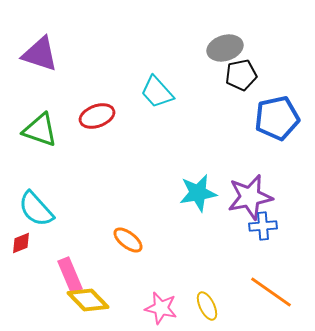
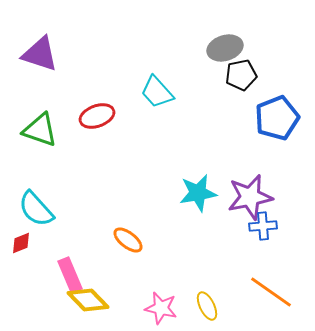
blue pentagon: rotated 9 degrees counterclockwise
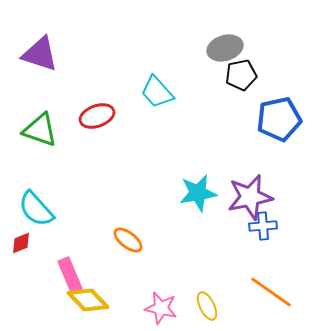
blue pentagon: moved 2 px right, 1 px down; rotated 9 degrees clockwise
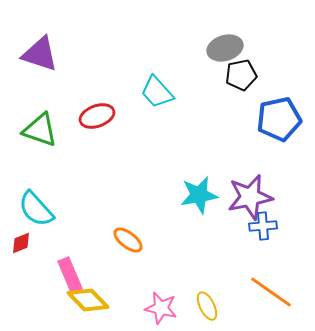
cyan star: moved 1 px right, 2 px down
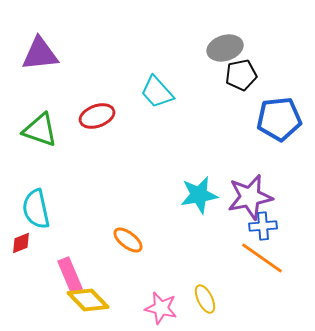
purple triangle: rotated 24 degrees counterclockwise
blue pentagon: rotated 6 degrees clockwise
cyan semicircle: rotated 30 degrees clockwise
orange line: moved 9 px left, 34 px up
yellow ellipse: moved 2 px left, 7 px up
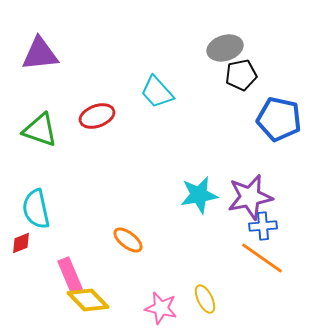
blue pentagon: rotated 18 degrees clockwise
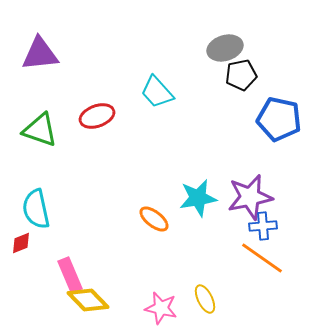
cyan star: moved 1 px left, 3 px down
orange ellipse: moved 26 px right, 21 px up
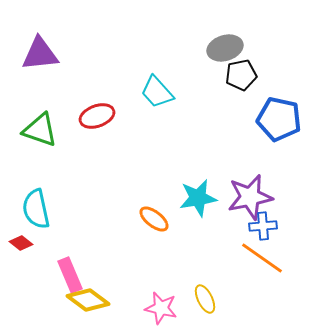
red diamond: rotated 60 degrees clockwise
yellow diamond: rotated 9 degrees counterclockwise
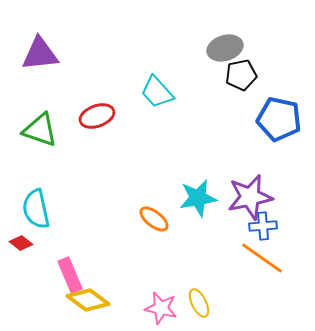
yellow ellipse: moved 6 px left, 4 px down
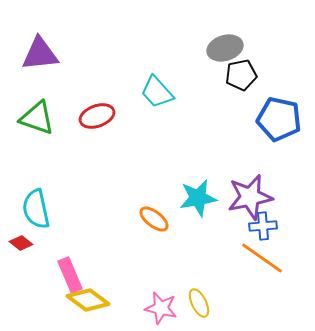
green triangle: moved 3 px left, 12 px up
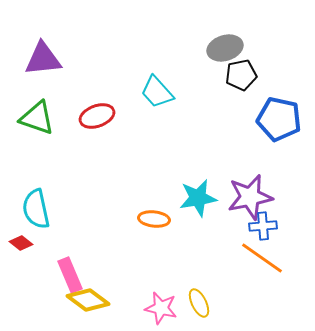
purple triangle: moved 3 px right, 5 px down
orange ellipse: rotated 32 degrees counterclockwise
